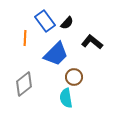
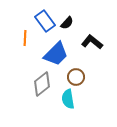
brown circle: moved 2 px right
gray diamond: moved 18 px right
cyan semicircle: moved 2 px right, 1 px down
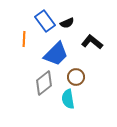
black semicircle: rotated 24 degrees clockwise
orange line: moved 1 px left, 1 px down
gray diamond: moved 2 px right, 1 px up
